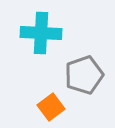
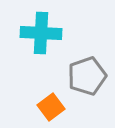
gray pentagon: moved 3 px right, 1 px down
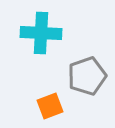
orange square: moved 1 px left, 1 px up; rotated 16 degrees clockwise
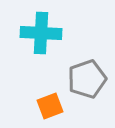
gray pentagon: moved 3 px down
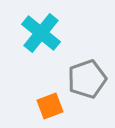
cyan cross: rotated 36 degrees clockwise
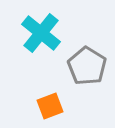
gray pentagon: moved 13 px up; rotated 21 degrees counterclockwise
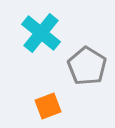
orange square: moved 2 px left
